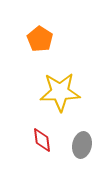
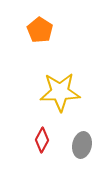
orange pentagon: moved 9 px up
red diamond: rotated 35 degrees clockwise
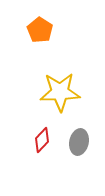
red diamond: rotated 15 degrees clockwise
gray ellipse: moved 3 px left, 3 px up
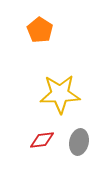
yellow star: moved 2 px down
red diamond: rotated 40 degrees clockwise
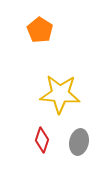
yellow star: rotated 6 degrees clockwise
red diamond: rotated 65 degrees counterclockwise
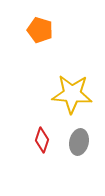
orange pentagon: rotated 15 degrees counterclockwise
yellow star: moved 12 px right
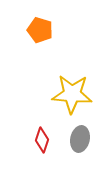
gray ellipse: moved 1 px right, 3 px up
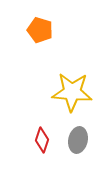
yellow star: moved 2 px up
gray ellipse: moved 2 px left, 1 px down
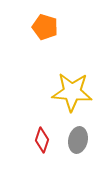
orange pentagon: moved 5 px right, 3 px up
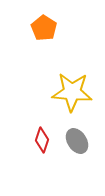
orange pentagon: moved 1 px left, 1 px down; rotated 15 degrees clockwise
gray ellipse: moved 1 px left, 1 px down; rotated 45 degrees counterclockwise
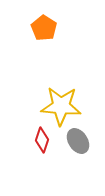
yellow star: moved 11 px left, 14 px down
gray ellipse: moved 1 px right
